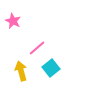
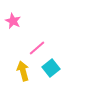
yellow arrow: moved 2 px right
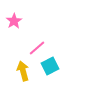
pink star: moved 1 px right; rotated 14 degrees clockwise
cyan square: moved 1 px left, 2 px up; rotated 12 degrees clockwise
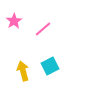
pink line: moved 6 px right, 19 px up
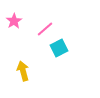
pink line: moved 2 px right
cyan square: moved 9 px right, 18 px up
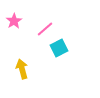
yellow arrow: moved 1 px left, 2 px up
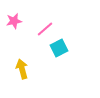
pink star: rotated 21 degrees clockwise
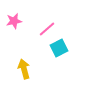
pink line: moved 2 px right
yellow arrow: moved 2 px right
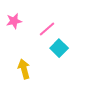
cyan square: rotated 18 degrees counterclockwise
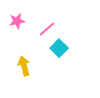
pink star: moved 3 px right
yellow arrow: moved 3 px up
